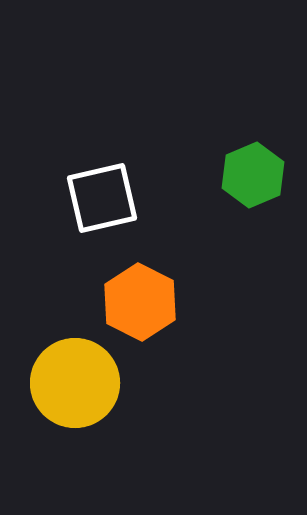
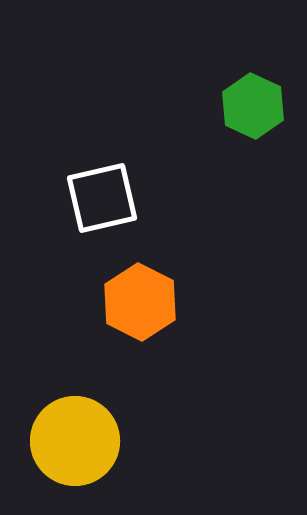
green hexagon: moved 69 px up; rotated 12 degrees counterclockwise
yellow circle: moved 58 px down
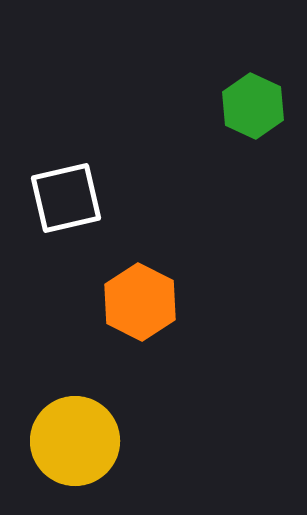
white square: moved 36 px left
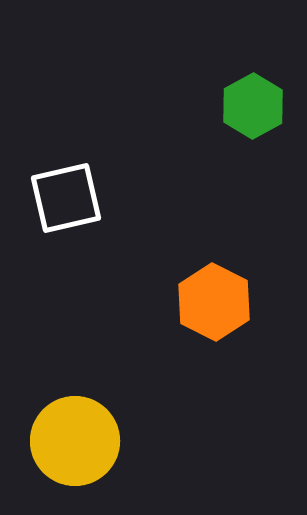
green hexagon: rotated 6 degrees clockwise
orange hexagon: moved 74 px right
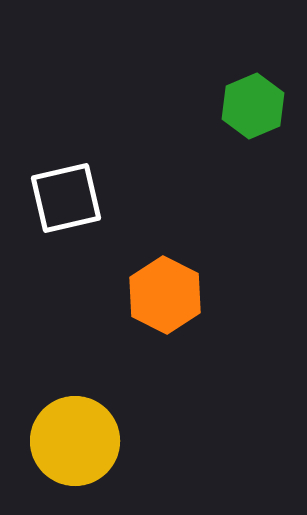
green hexagon: rotated 6 degrees clockwise
orange hexagon: moved 49 px left, 7 px up
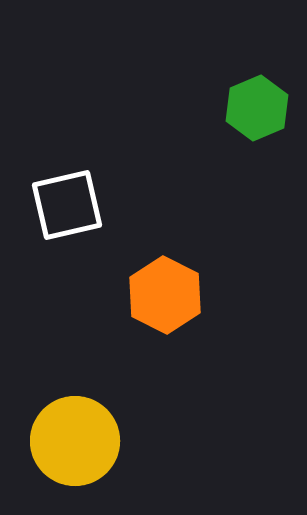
green hexagon: moved 4 px right, 2 px down
white square: moved 1 px right, 7 px down
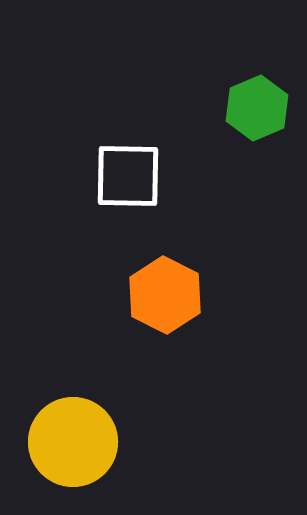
white square: moved 61 px right, 29 px up; rotated 14 degrees clockwise
yellow circle: moved 2 px left, 1 px down
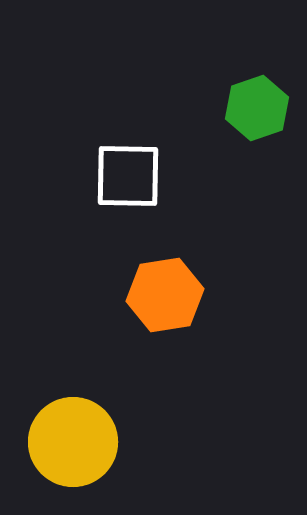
green hexagon: rotated 4 degrees clockwise
orange hexagon: rotated 24 degrees clockwise
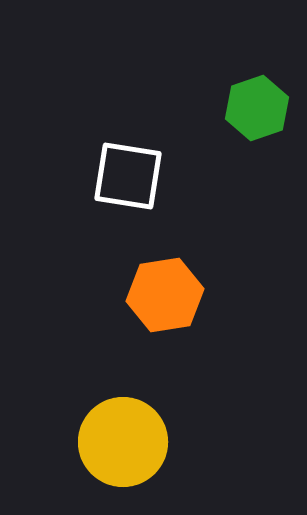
white square: rotated 8 degrees clockwise
yellow circle: moved 50 px right
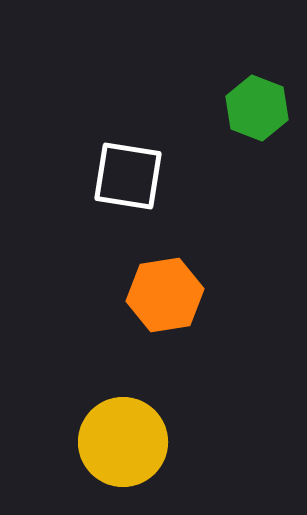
green hexagon: rotated 20 degrees counterclockwise
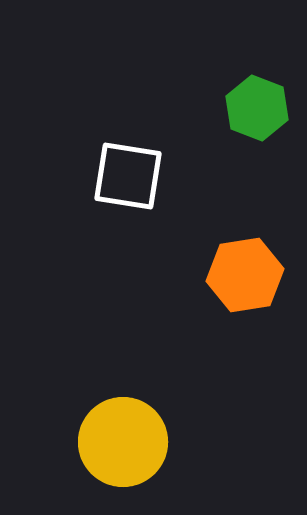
orange hexagon: moved 80 px right, 20 px up
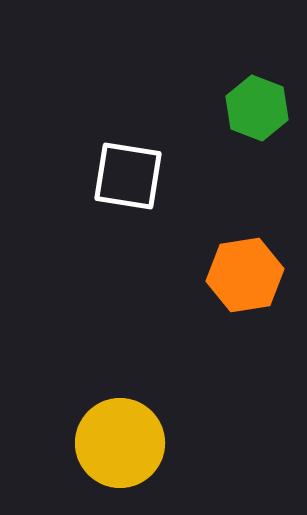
yellow circle: moved 3 px left, 1 px down
